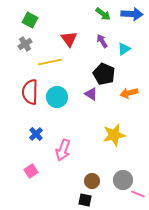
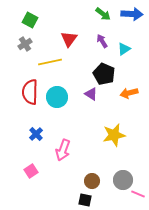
red triangle: rotated 12 degrees clockwise
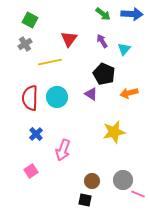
cyan triangle: rotated 16 degrees counterclockwise
red semicircle: moved 6 px down
yellow star: moved 3 px up
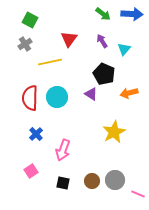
yellow star: rotated 15 degrees counterclockwise
gray circle: moved 8 px left
black square: moved 22 px left, 17 px up
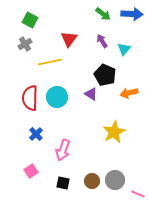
black pentagon: moved 1 px right, 1 px down
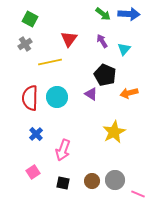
blue arrow: moved 3 px left
green square: moved 1 px up
pink square: moved 2 px right, 1 px down
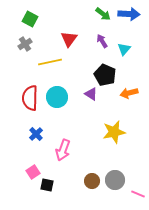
yellow star: rotated 15 degrees clockwise
black square: moved 16 px left, 2 px down
